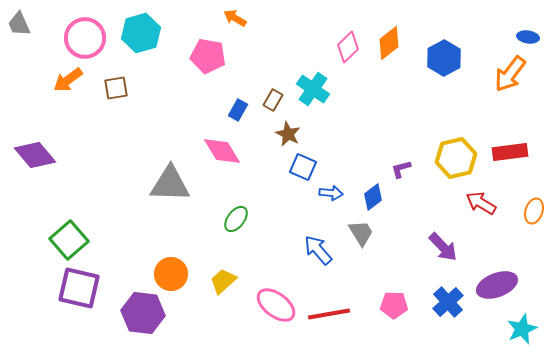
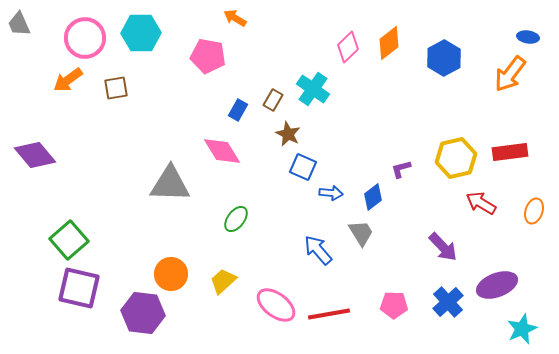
cyan hexagon at (141, 33): rotated 15 degrees clockwise
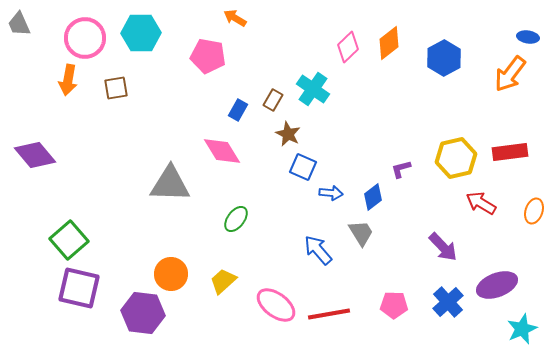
orange arrow at (68, 80): rotated 44 degrees counterclockwise
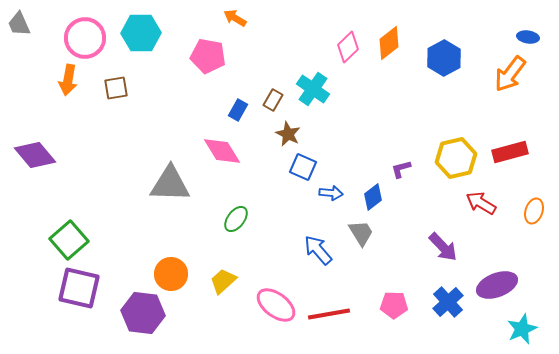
red rectangle at (510, 152): rotated 8 degrees counterclockwise
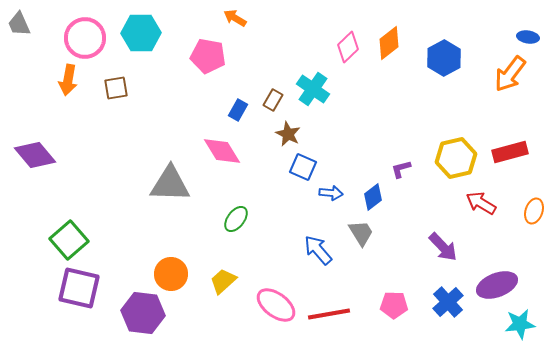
cyan star at (522, 329): moved 2 px left, 5 px up; rotated 16 degrees clockwise
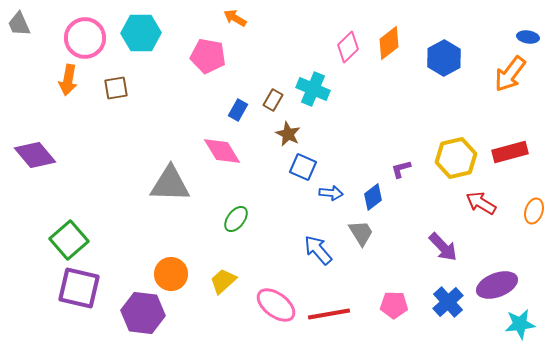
cyan cross at (313, 89): rotated 12 degrees counterclockwise
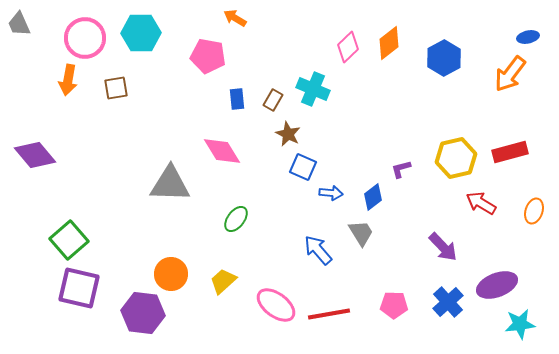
blue ellipse at (528, 37): rotated 20 degrees counterclockwise
blue rectangle at (238, 110): moved 1 px left, 11 px up; rotated 35 degrees counterclockwise
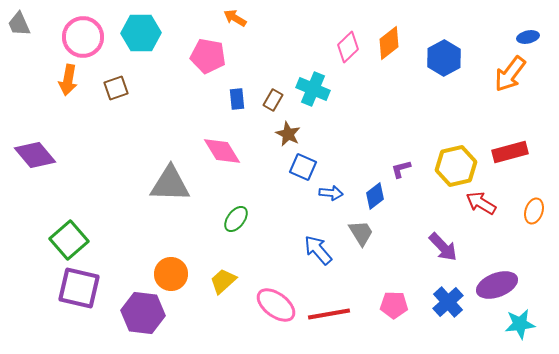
pink circle at (85, 38): moved 2 px left, 1 px up
brown square at (116, 88): rotated 10 degrees counterclockwise
yellow hexagon at (456, 158): moved 8 px down
blue diamond at (373, 197): moved 2 px right, 1 px up
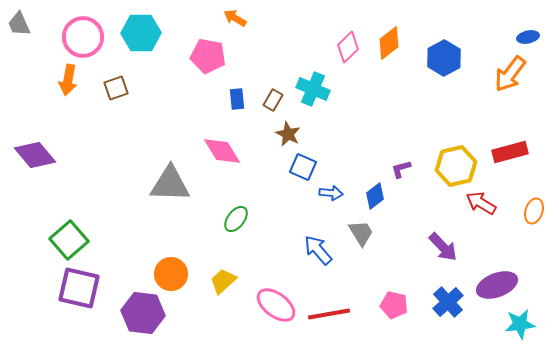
pink pentagon at (394, 305): rotated 12 degrees clockwise
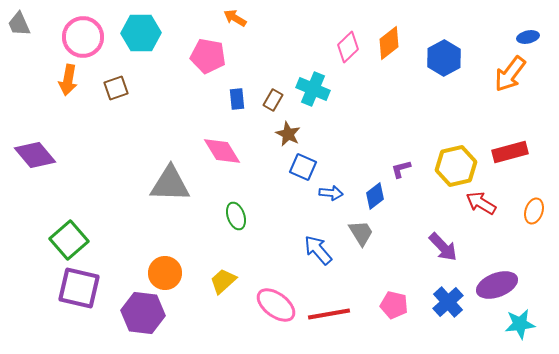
green ellipse at (236, 219): moved 3 px up; rotated 56 degrees counterclockwise
orange circle at (171, 274): moved 6 px left, 1 px up
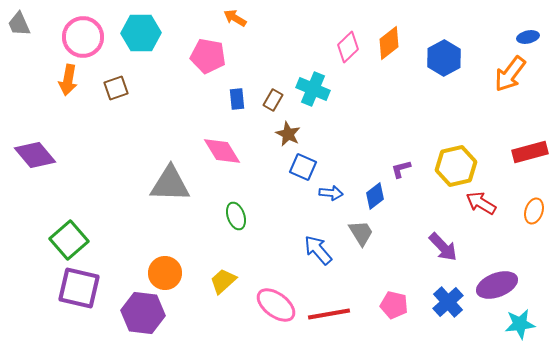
red rectangle at (510, 152): moved 20 px right
